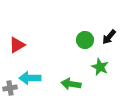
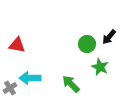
green circle: moved 2 px right, 4 px down
red triangle: rotated 42 degrees clockwise
green arrow: rotated 36 degrees clockwise
gray cross: rotated 24 degrees counterclockwise
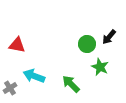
cyan arrow: moved 4 px right, 2 px up; rotated 20 degrees clockwise
